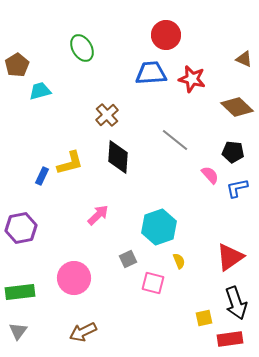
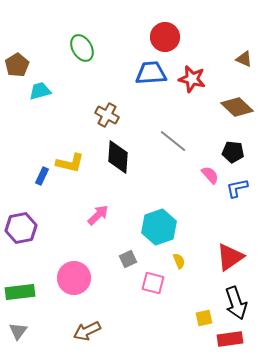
red circle: moved 1 px left, 2 px down
brown cross: rotated 20 degrees counterclockwise
gray line: moved 2 px left, 1 px down
yellow L-shape: rotated 28 degrees clockwise
brown arrow: moved 4 px right, 1 px up
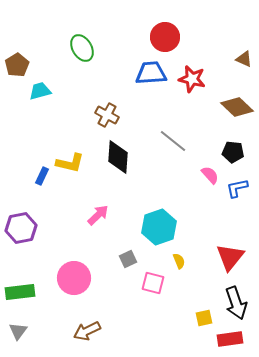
red triangle: rotated 16 degrees counterclockwise
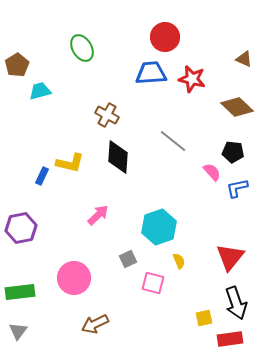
pink semicircle: moved 2 px right, 3 px up
brown arrow: moved 8 px right, 7 px up
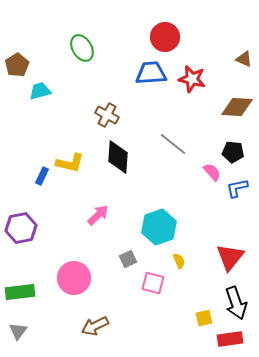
brown diamond: rotated 40 degrees counterclockwise
gray line: moved 3 px down
brown arrow: moved 2 px down
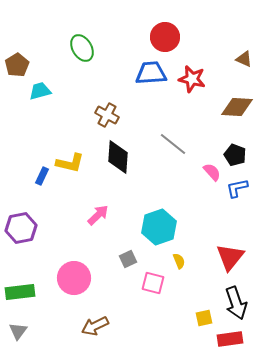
black pentagon: moved 2 px right, 3 px down; rotated 15 degrees clockwise
